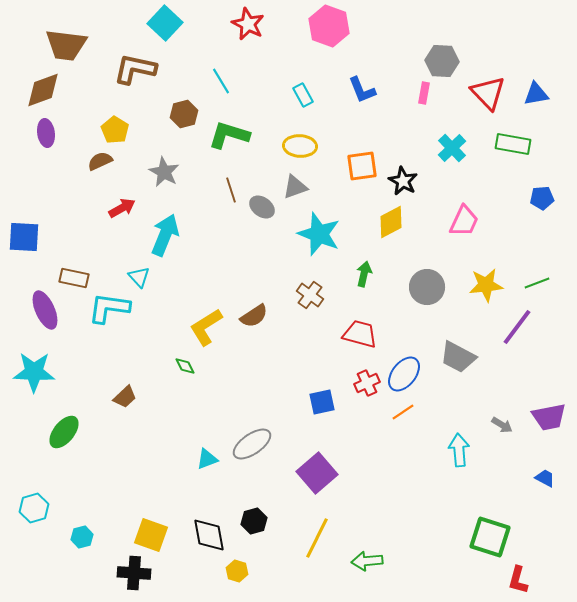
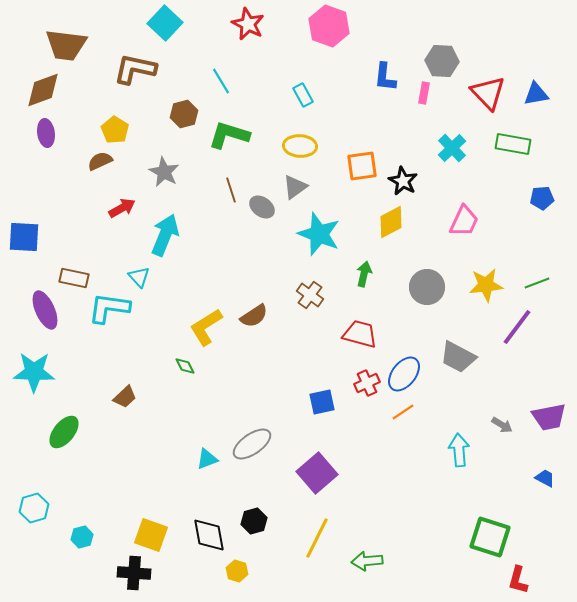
blue L-shape at (362, 90): moved 23 px right, 13 px up; rotated 28 degrees clockwise
gray triangle at (295, 187): rotated 16 degrees counterclockwise
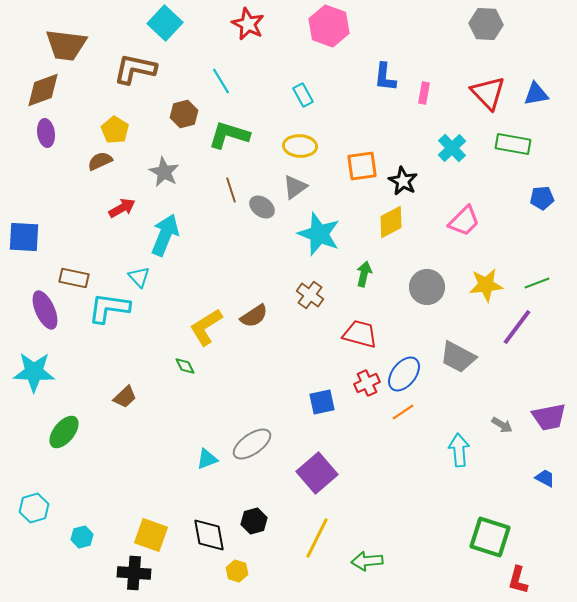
gray hexagon at (442, 61): moved 44 px right, 37 px up
pink trapezoid at (464, 221): rotated 20 degrees clockwise
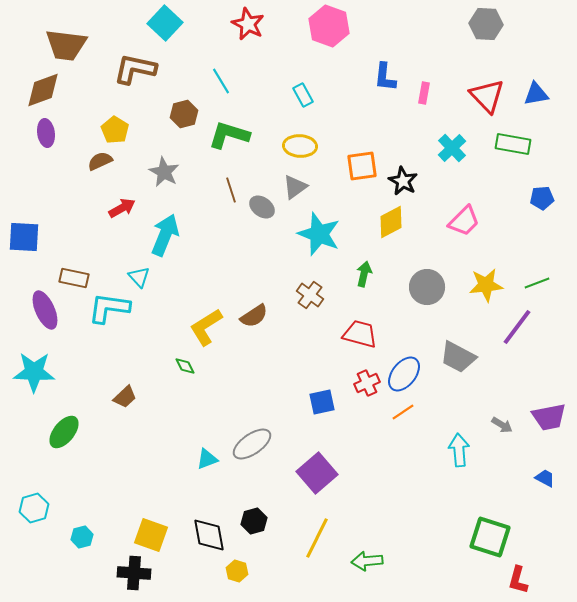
red triangle at (488, 93): moved 1 px left, 3 px down
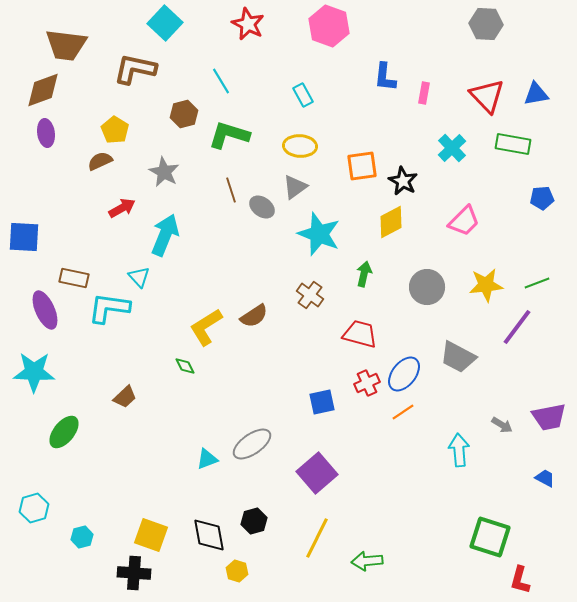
red L-shape at (518, 580): moved 2 px right
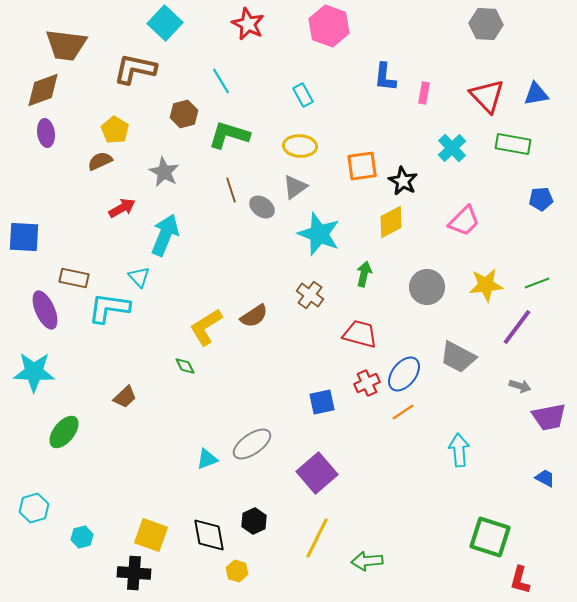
blue pentagon at (542, 198): moved 1 px left, 1 px down
gray arrow at (502, 425): moved 18 px right, 39 px up; rotated 15 degrees counterclockwise
black hexagon at (254, 521): rotated 10 degrees counterclockwise
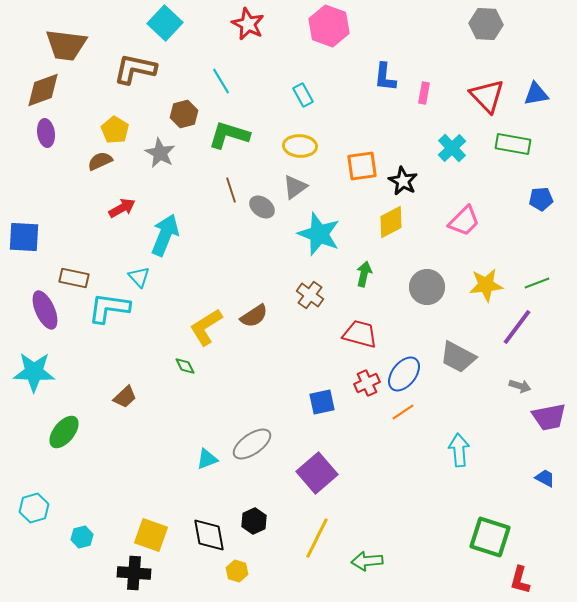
gray star at (164, 172): moved 4 px left, 19 px up
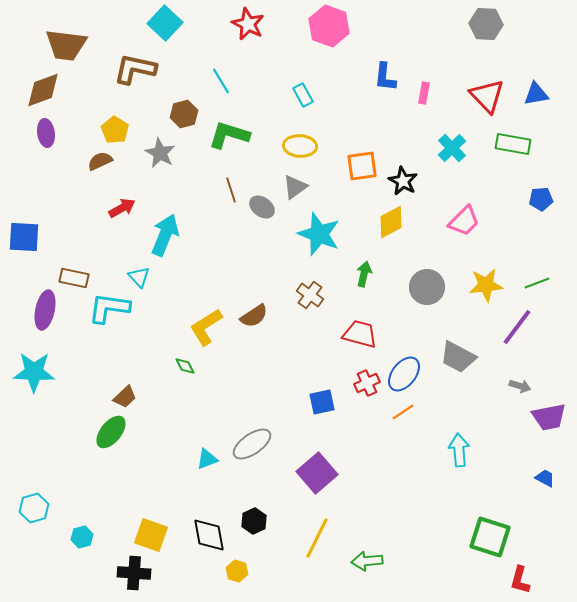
purple ellipse at (45, 310): rotated 36 degrees clockwise
green ellipse at (64, 432): moved 47 px right
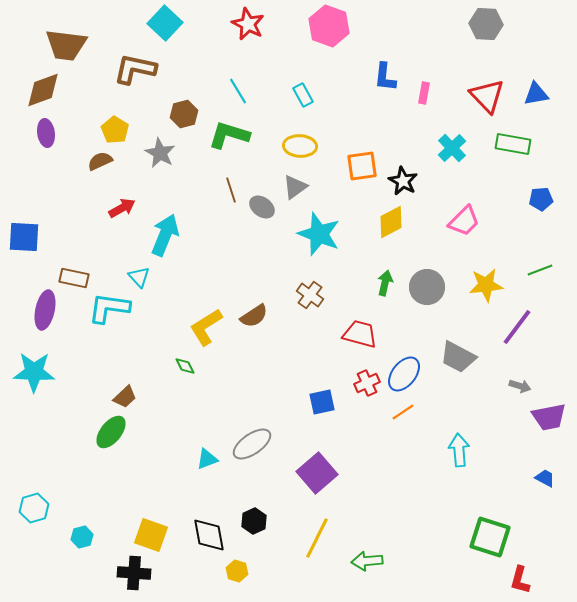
cyan line at (221, 81): moved 17 px right, 10 px down
green arrow at (364, 274): moved 21 px right, 9 px down
green line at (537, 283): moved 3 px right, 13 px up
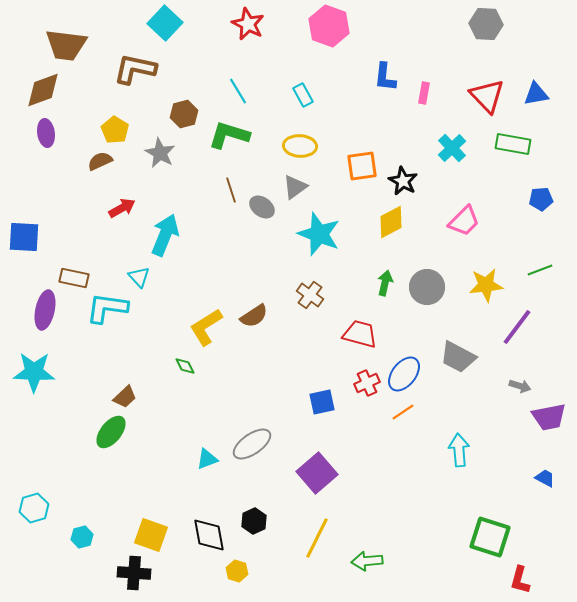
cyan L-shape at (109, 308): moved 2 px left
